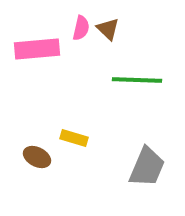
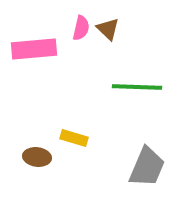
pink rectangle: moved 3 px left
green line: moved 7 px down
brown ellipse: rotated 20 degrees counterclockwise
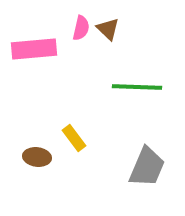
yellow rectangle: rotated 36 degrees clockwise
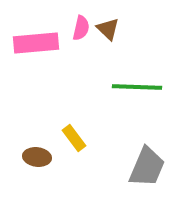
pink rectangle: moved 2 px right, 6 px up
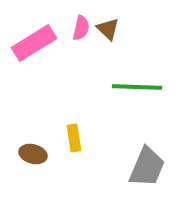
pink rectangle: moved 2 px left; rotated 27 degrees counterclockwise
yellow rectangle: rotated 28 degrees clockwise
brown ellipse: moved 4 px left, 3 px up; rotated 8 degrees clockwise
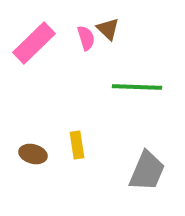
pink semicircle: moved 5 px right, 10 px down; rotated 30 degrees counterclockwise
pink rectangle: rotated 12 degrees counterclockwise
yellow rectangle: moved 3 px right, 7 px down
gray trapezoid: moved 4 px down
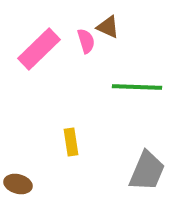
brown triangle: moved 2 px up; rotated 20 degrees counterclockwise
pink semicircle: moved 3 px down
pink rectangle: moved 5 px right, 6 px down
yellow rectangle: moved 6 px left, 3 px up
brown ellipse: moved 15 px left, 30 px down
